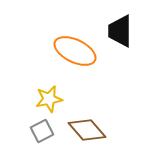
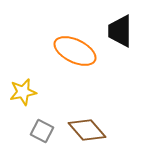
yellow star: moved 26 px left, 7 px up
gray square: rotated 35 degrees counterclockwise
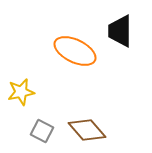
yellow star: moved 2 px left
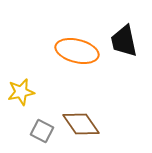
black trapezoid: moved 4 px right, 10 px down; rotated 12 degrees counterclockwise
orange ellipse: moved 2 px right; rotated 12 degrees counterclockwise
brown diamond: moved 6 px left, 6 px up; rotated 6 degrees clockwise
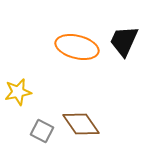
black trapezoid: rotated 36 degrees clockwise
orange ellipse: moved 4 px up
yellow star: moved 3 px left
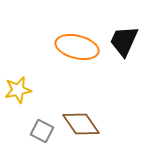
yellow star: moved 2 px up
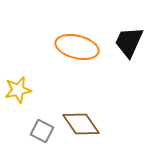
black trapezoid: moved 5 px right, 1 px down
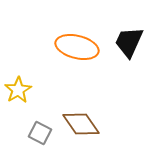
yellow star: rotated 20 degrees counterclockwise
gray square: moved 2 px left, 2 px down
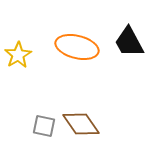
black trapezoid: rotated 52 degrees counterclockwise
yellow star: moved 35 px up
gray square: moved 4 px right, 7 px up; rotated 15 degrees counterclockwise
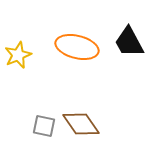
yellow star: rotated 8 degrees clockwise
